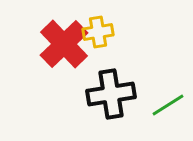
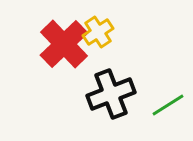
yellow cross: rotated 24 degrees counterclockwise
black cross: rotated 12 degrees counterclockwise
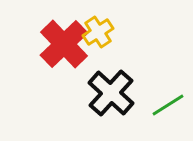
black cross: moved 1 px up; rotated 27 degrees counterclockwise
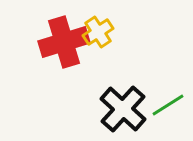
red cross: moved 2 px up; rotated 27 degrees clockwise
black cross: moved 12 px right, 16 px down
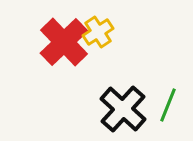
red cross: rotated 27 degrees counterclockwise
green line: rotated 36 degrees counterclockwise
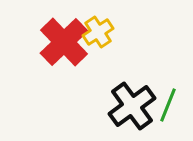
black cross: moved 9 px right, 3 px up; rotated 12 degrees clockwise
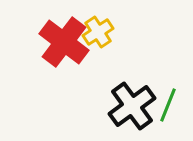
red cross: rotated 9 degrees counterclockwise
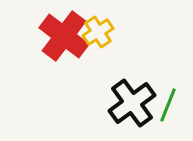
red cross: moved 6 px up
black cross: moved 3 px up
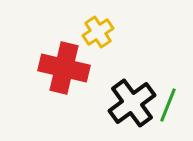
red cross: moved 32 px down; rotated 24 degrees counterclockwise
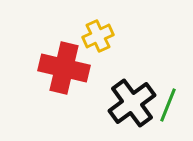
yellow cross: moved 4 px down; rotated 8 degrees clockwise
